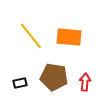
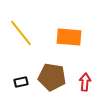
yellow line: moved 10 px left, 3 px up
brown pentagon: moved 2 px left
black rectangle: moved 1 px right, 1 px up
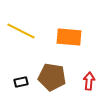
yellow line: moved 2 px up; rotated 24 degrees counterclockwise
red arrow: moved 4 px right, 1 px up
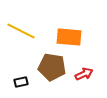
brown pentagon: moved 10 px up
red arrow: moved 5 px left, 7 px up; rotated 60 degrees clockwise
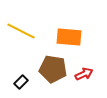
brown pentagon: moved 1 px right, 2 px down
black rectangle: rotated 32 degrees counterclockwise
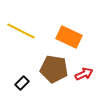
orange rectangle: rotated 20 degrees clockwise
brown pentagon: moved 1 px right
black rectangle: moved 1 px right, 1 px down
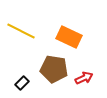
red arrow: moved 4 px down
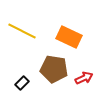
yellow line: moved 1 px right
